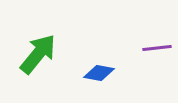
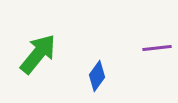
blue diamond: moved 2 px left, 3 px down; rotated 64 degrees counterclockwise
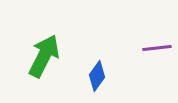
green arrow: moved 6 px right, 2 px down; rotated 12 degrees counterclockwise
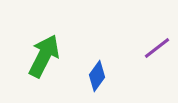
purple line: rotated 32 degrees counterclockwise
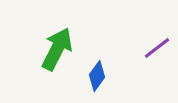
green arrow: moved 13 px right, 7 px up
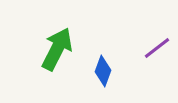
blue diamond: moved 6 px right, 5 px up; rotated 16 degrees counterclockwise
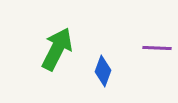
purple line: rotated 40 degrees clockwise
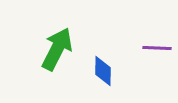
blue diamond: rotated 20 degrees counterclockwise
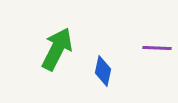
blue diamond: rotated 12 degrees clockwise
